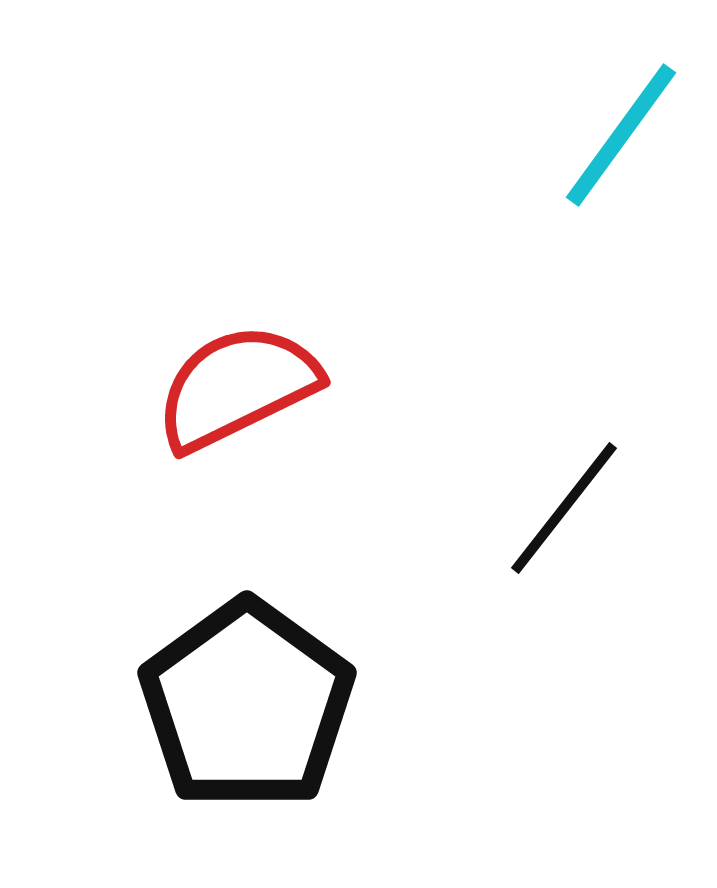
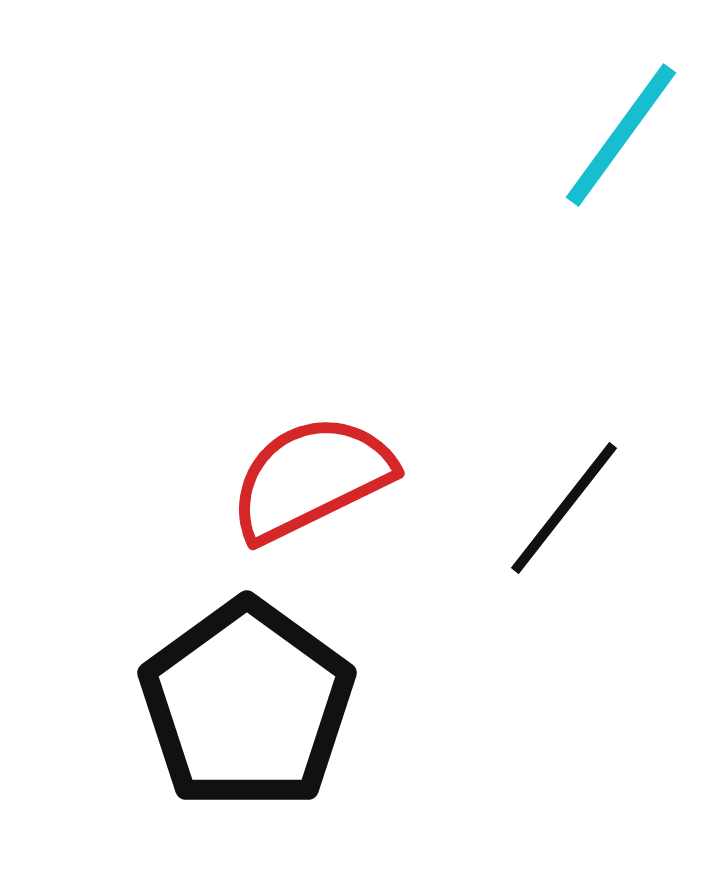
red semicircle: moved 74 px right, 91 px down
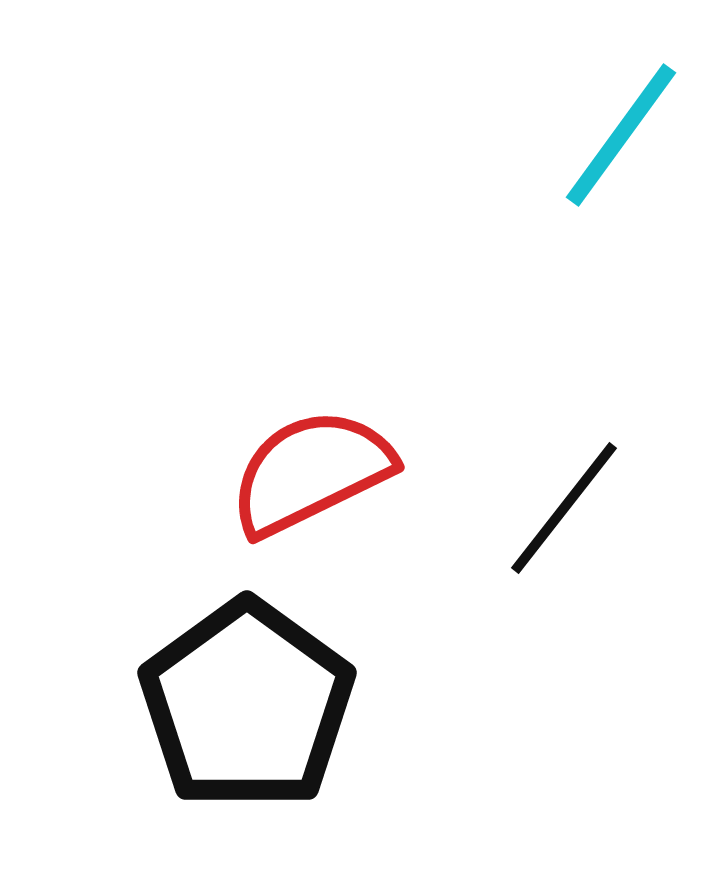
red semicircle: moved 6 px up
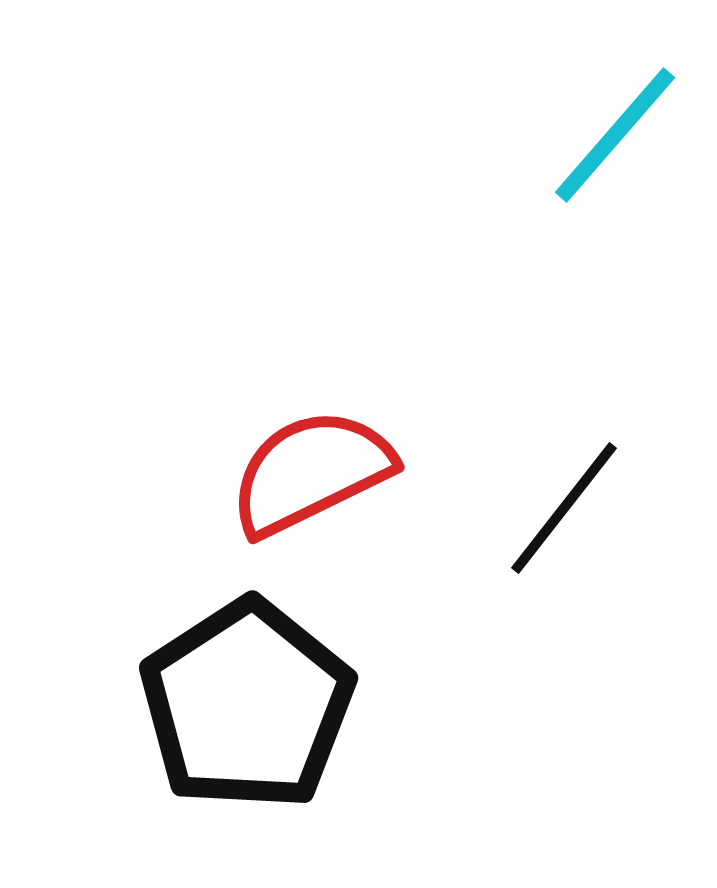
cyan line: moved 6 px left; rotated 5 degrees clockwise
black pentagon: rotated 3 degrees clockwise
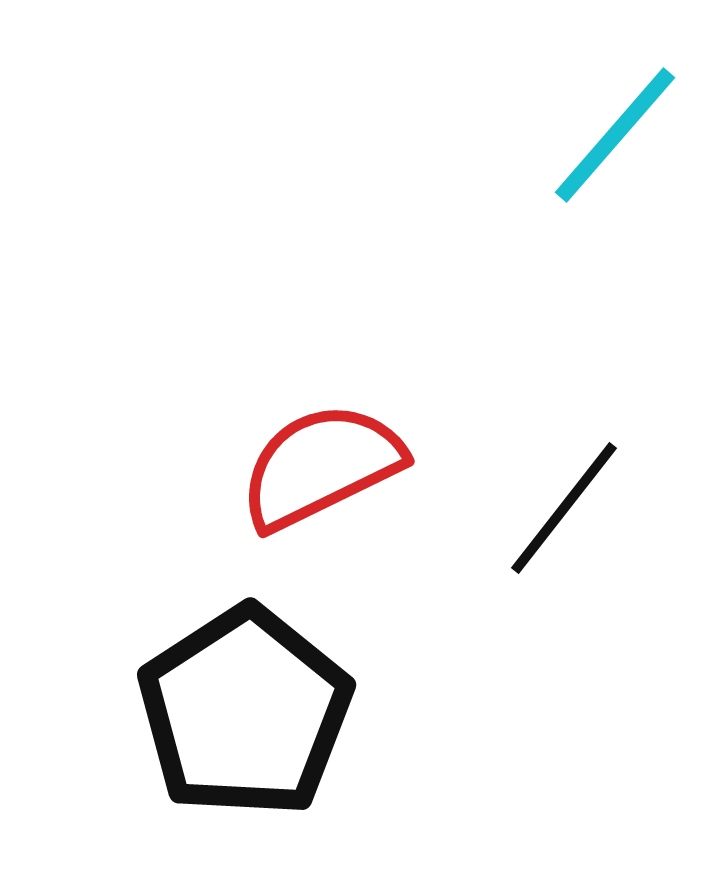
red semicircle: moved 10 px right, 6 px up
black pentagon: moved 2 px left, 7 px down
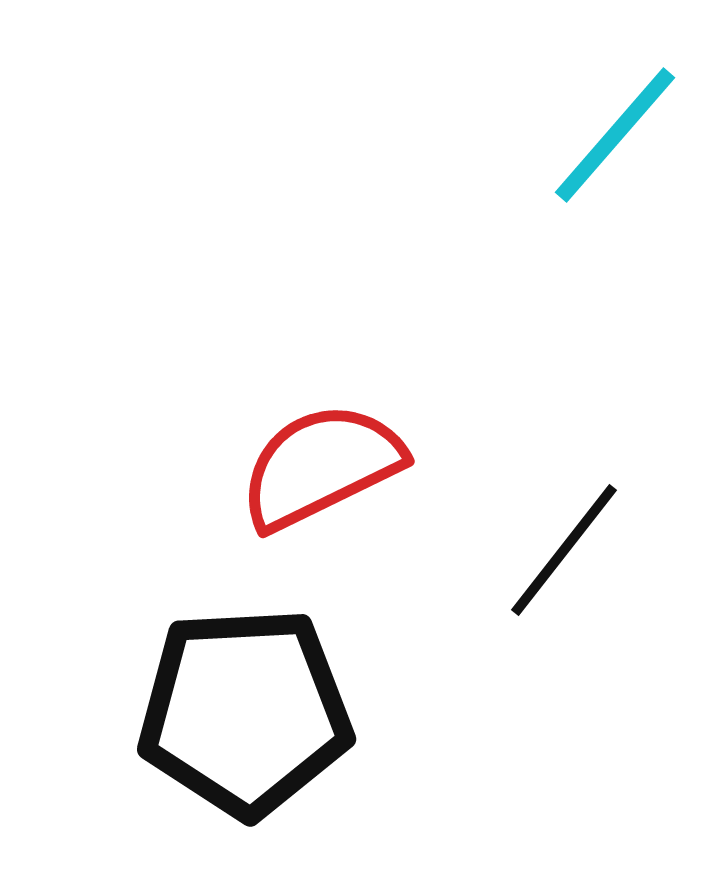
black line: moved 42 px down
black pentagon: rotated 30 degrees clockwise
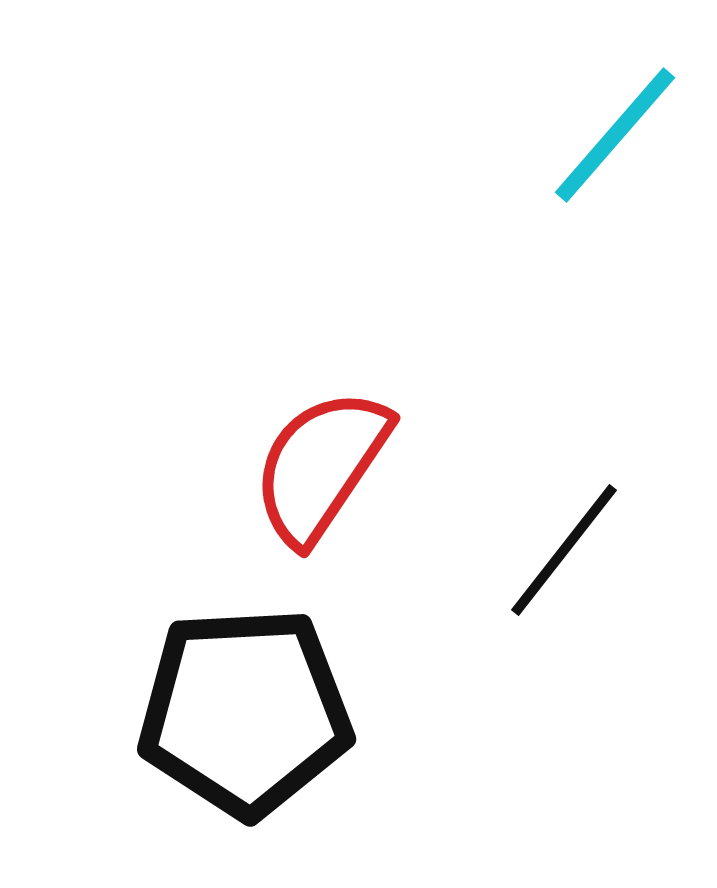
red semicircle: rotated 30 degrees counterclockwise
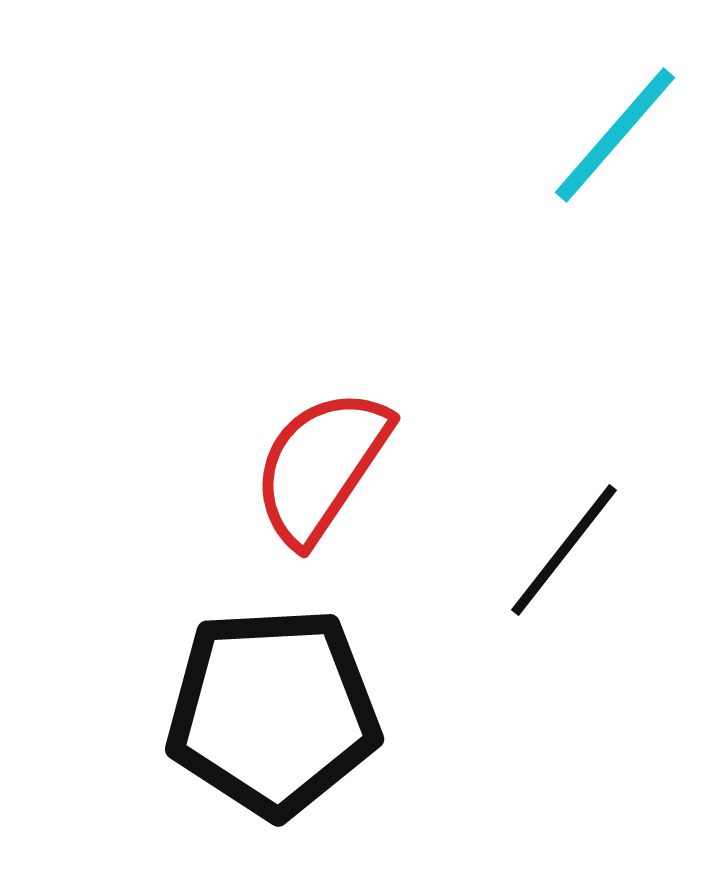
black pentagon: moved 28 px right
